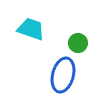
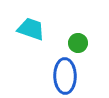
blue ellipse: moved 2 px right, 1 px down; rotated 16 degrees counterclockwise
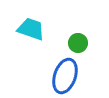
blue ellipse: rotated 20 degrees clockwise
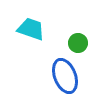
blue ellipse: rotated 40 degrees counterclockwise
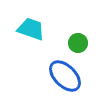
blue ellipse: rotated 24 degrees counterclockwise
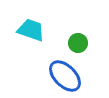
cyan trapezoid: moved 1 px down
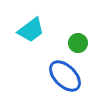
cyan trapezoid: rotated 124 degrees clockwise
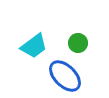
cyan trapezoid: moved 3 px right, 16 px down
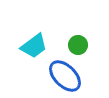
green circle: moved 2 px down
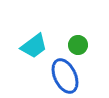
blue ellipse: rotated 20 degrees clockwise
